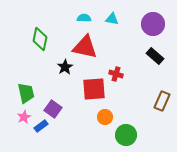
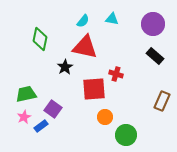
cyan semicircle: moved 1 px left, 3 px down; rotated 128 degrees clockwise
green trapezoid: moved 1 px down; rotated 90 degrees counterclockwise
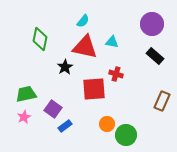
cyan triangle: moved 23 px down
purple circle: moved 1 px left
orange circle: moved 2 px right, 7 px down
blue rectangle: moved 24 px right
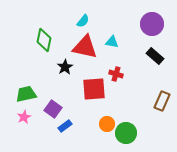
green diamond: moved 4 px right, 1 px down
green circle: moved 2 px up
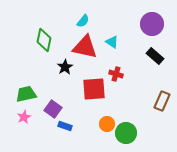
cyan triangle: rotated 24 degrees clockwise
blue rectangle: rotated 56 degrees clockwise
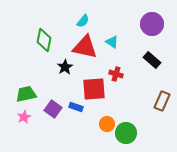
black rectangle: moved 3 px left, 4 px down
blue rectangle: moved 11 px right, 19 px up
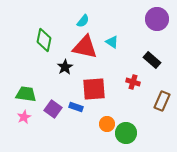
purple circle: moved 5 px right, 5 px up
red cross: moved 17 px right, 8 px down
green trapezoid: rotated 20 degrees clockwise
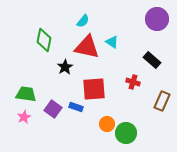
red triangle: moved 2 px right
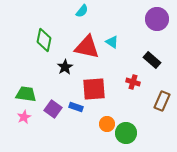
cyan semicircle: moved 1 px left, 10 px up
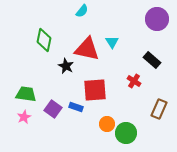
cyan triangle: rotated 24 degrees clockwise
red triangle: moved 2 px down
black star: moved 1 px right, 1 px up; rotated 14 degrees counterclockwise
red cross: moved 1 px right, 1 px up; rotated 16 degrees clockwise
red square: moved 1 px right, 1 px down
brown rectangle: moved 3 px left, 8 px down
